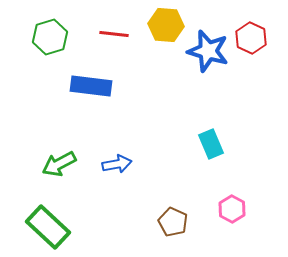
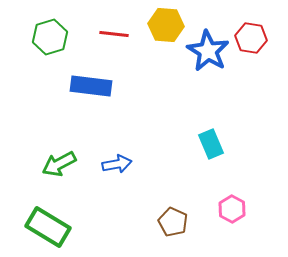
red hexagon: rotated 16 degrees counterclockwise
blue star: rotated 15 degrees clockwise
green rectangle: rotated 12 degrees counterclockwise
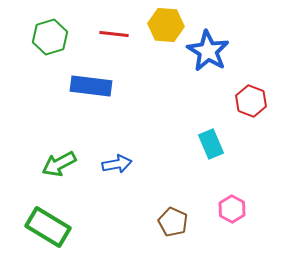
red hexagon: moved 63 px down; rotated 12 degrees clockwise
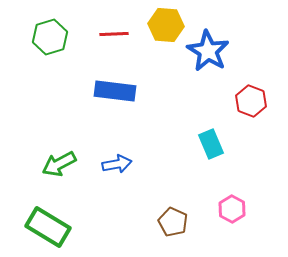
red line: rotated 8 degrees counterclockwise
blue rectangle: moved 24 px right, 5 px down
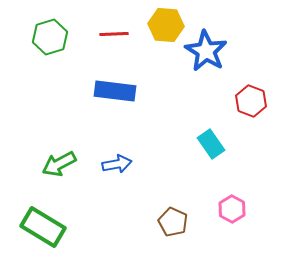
blue star: moved 2 px left
cyan rectangle: rotated 12 degrees counterclockwise
green rectangle: moved 5 px left
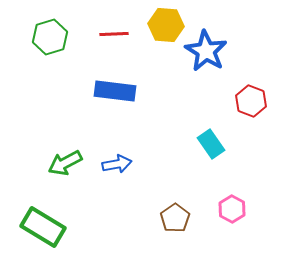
green arrow: moved 6 px right, 1 px up
brown pentagon: moved 2 px right, 4 px up; rotated 12 degrees clockwise
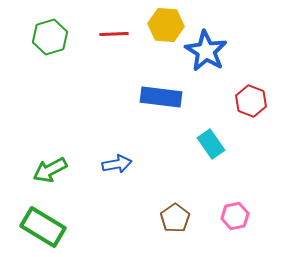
blue rectangle: moved 46 px right, 6 px down
green arrow: moved 15 px left, 7 px down
pink hexagon: moved 3 px right, 7 px down; rotated 20 degrees clockwise
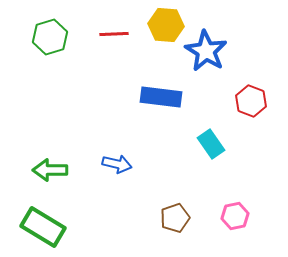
blue arrow: rotated 24 degrees clockwise
green arrow: rotated 28 degrees clockwise
brown pentagon: rotated 16 degrees clockwise
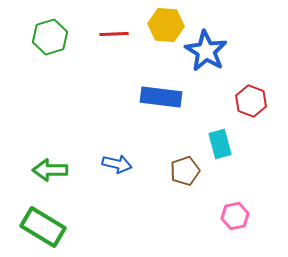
cyan rectangle: moved 9 px right; rotated 20 degrees clockwise
brown pentagon: moved 10 px right, 47 px up
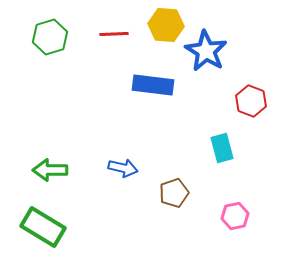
blue rectangle: moved 8 px left, 12 px up
cyan rectangle: moved 2 px right, 4 px down
blue arrow: moved 6 px right, 4 px down
brown pentagon: moved 11 px left, 22 px down
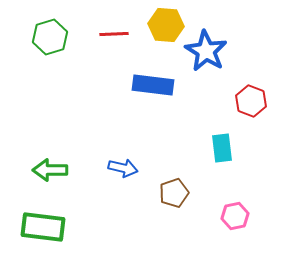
cyan rectangle: rotated 8 degrees clockwise
green rectangle: rotated 24 degrees counterclockwise
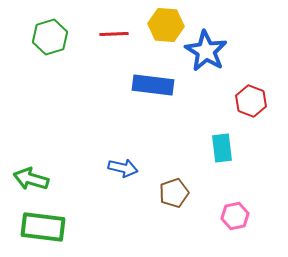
green arrow: moved 19 px left, 9 px down; rotated 16 degrees clockwise
